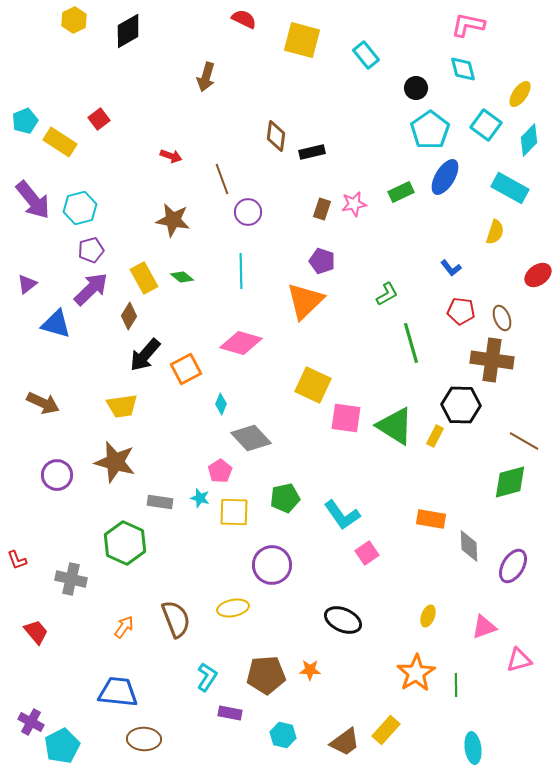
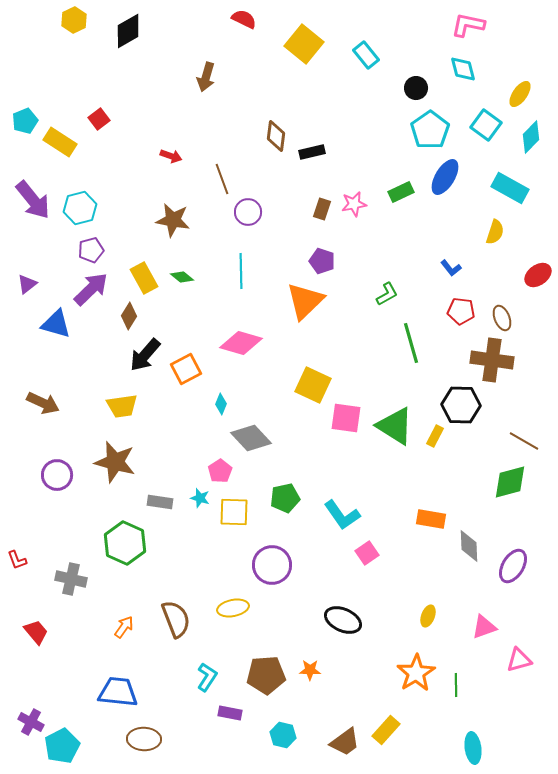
yellow square at (302, 40): moved 2 px right, 4 px down; rotated 24 degrees clockwise
cyan diamond at (529, 140): moved 2 px right, 3 px up
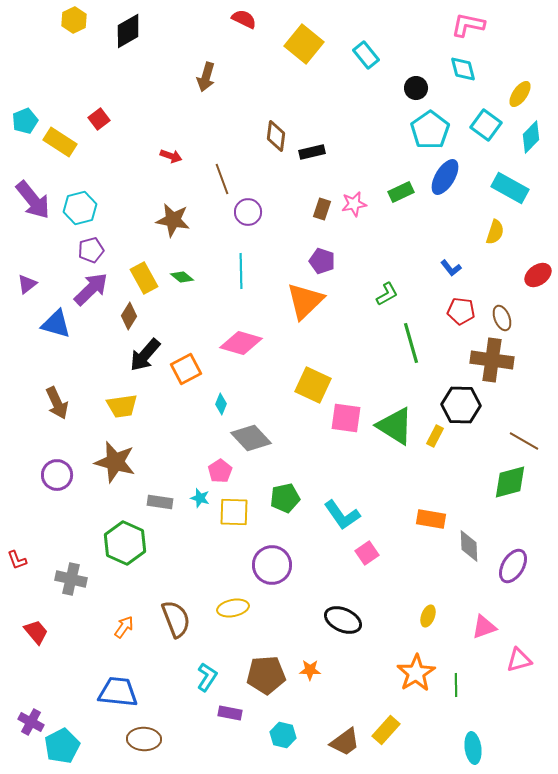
brown arrow at (43, 403): moved 14 px right; rotated 40 degrees clockwise
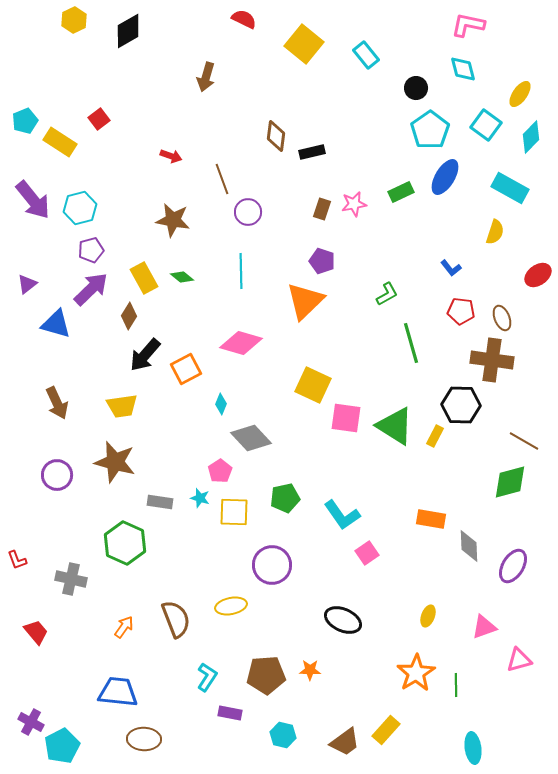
yellow ellipse at (233, 608): moved 2 px left, 2 px up
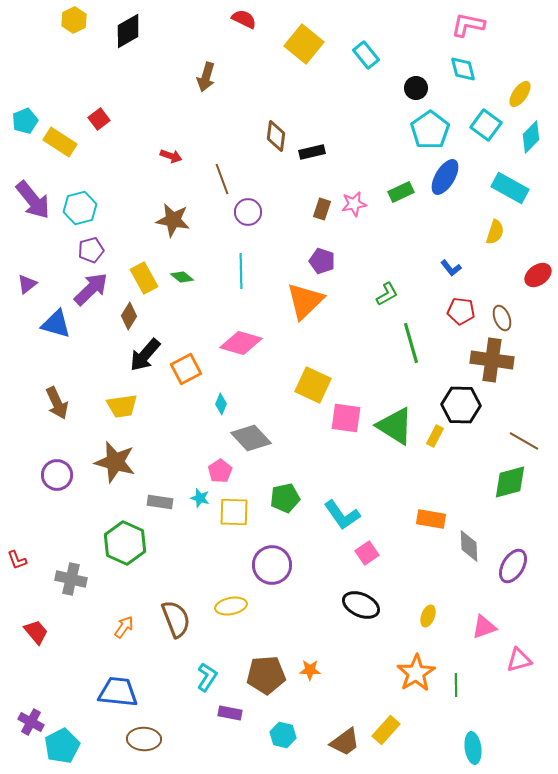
black ellipse at (343, 620): moved 18 px right, 15 px up
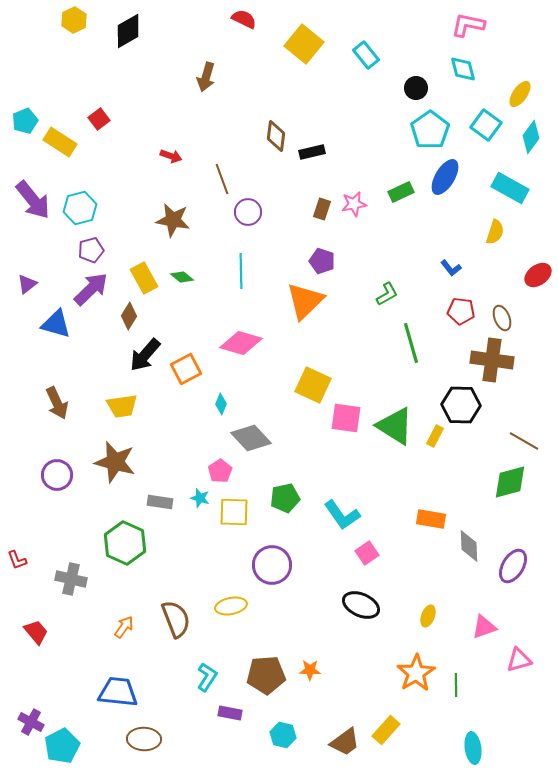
cyan diamond at (531, 137): rotated 8 degrees counterclockwise
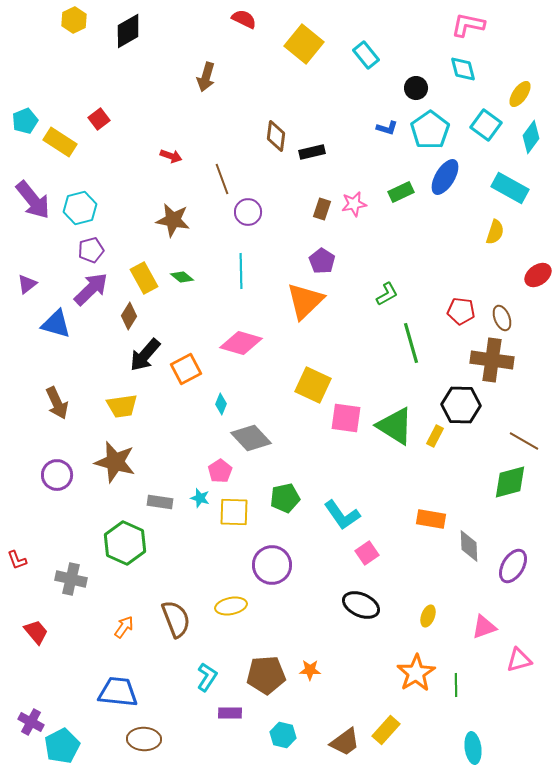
purple pentagon at (322, 261): rotated 15 degrees clockwise
blue L-shape at (451, 268): moved 64 px left, 140 px up; rotated 35 degrees counterclockwise
purple rectangle at (230, 713): rotated 10 degrees counterclockwise
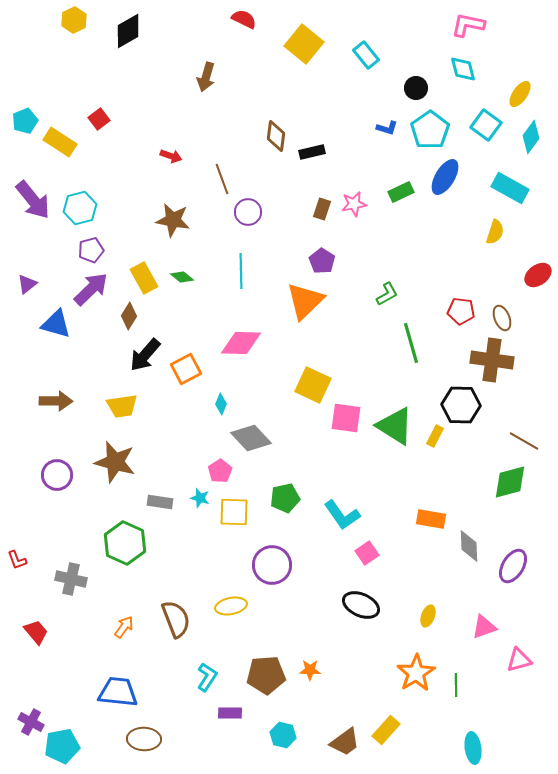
pink diamond at (241, 343): rotated 15 degrees counterclockwise
brown arrow at (57, 403): moved 1 px left, 2 px up; rotated 64 degrees counterclockwise
cyan pentagon at (62, 746): rotated 16 degrees clockwise
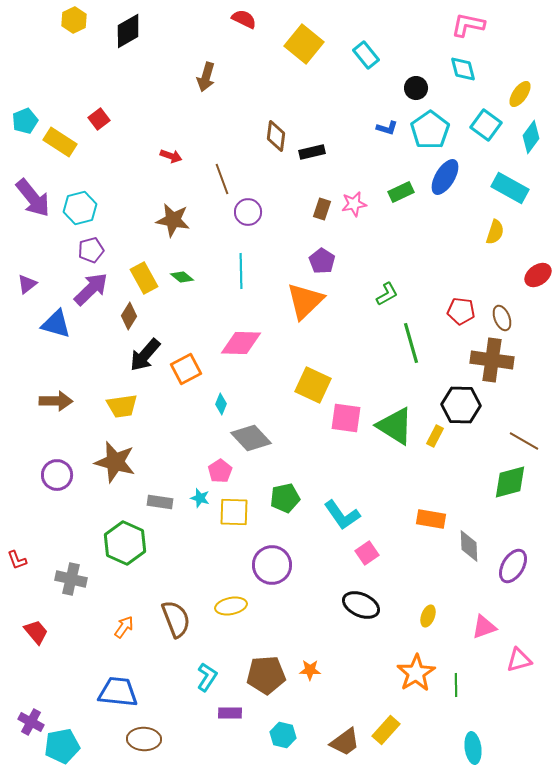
purple arrow at (33, 200): moved 2 px up
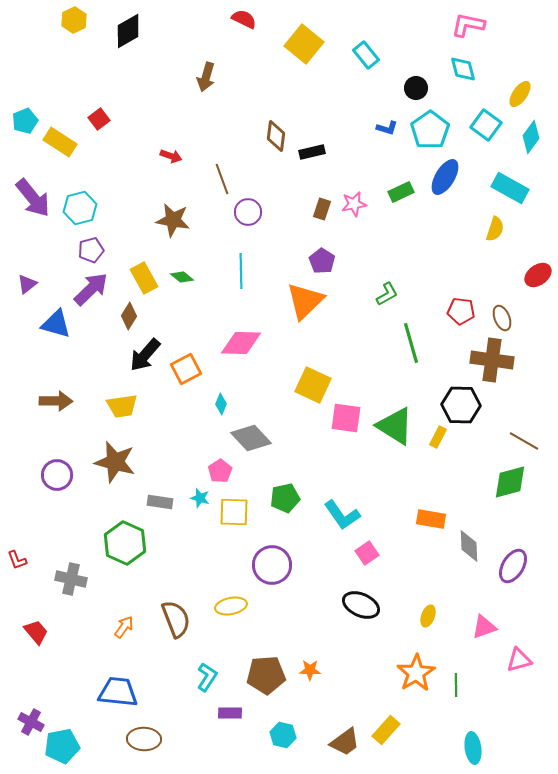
yellow semicircle at (495, 232): moved 3 px up
yellow rectangle at (435, 436): moved 3 px right, 1 px down
